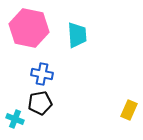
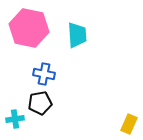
blue cross: moved 2 px right
yellow rectangle: moved 14 px down
cyan cross: rotated 30 degrees counterclockwise
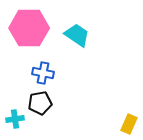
pink hexagon: rotated 12 degrees counterclockwise
cyan trapezoid: rotated 52 degrees counterclockwise
blue cross: moved 1 px left, 1 px up
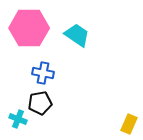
cyan cross: moved 3 px right; rotated 30 degrees clockwise
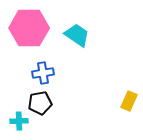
blue cross: rotated 20 degrees counterclockwise
cyan cross: moved 1 px right, 2 px down; rotated 24 degrees counterclockwise
yellow rectangle: moved 23 px up
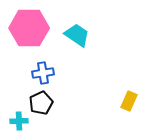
black pentagon: moved 1 px right; rotated 15 degrees counterclockwise
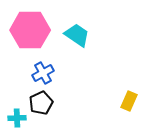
pink hexagon: moved 1 px right, 2 px down
blue cross: rotated 20 degrees counterclockwise
cyan cross: moved 2 px left, 3 px up
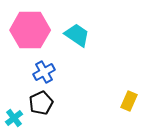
blue cross: moved 1 px right, 1 px up
cyan cross: moved 3 px left; rotated 36 degrees counterclockwise
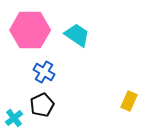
blue cross: rotated 30 degrees counterclockwise
black pentagon: moved 1 px right, 2 px down
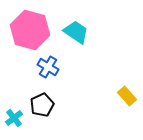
pink hexagon: rotated 15 degrees clockwise
cyan trapezoid: moved 1 px left, 3 px up
blue cross: moved 4 px right, 5 px up
yellow rectangle: moved 2 px left, 5 px up; rotated 66 degrees counterclockwise
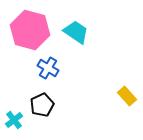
blue cross: moved 1 px down
cyan cross: moved 2 px down
